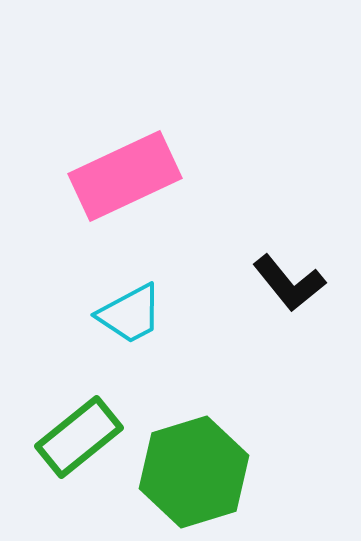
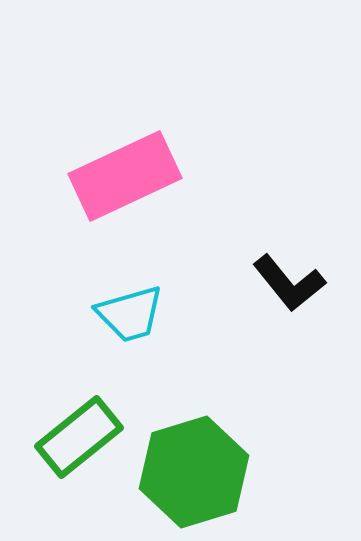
cyan trapezoid: rotated 12 degrees clockwise
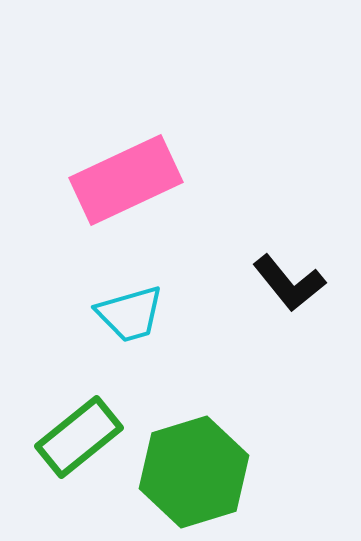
pink rectangle: moved 1 px right, 4 px down
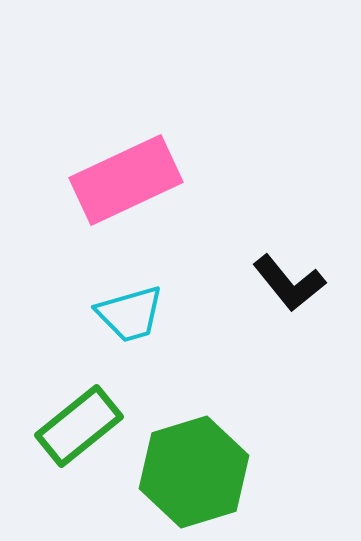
green rectangle: moved 11 px up
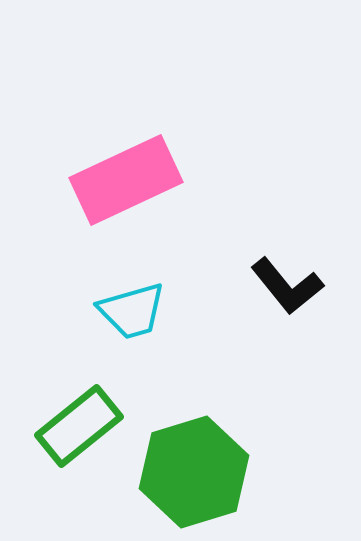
black L-shape: moved 2 px left, 3 px down
cyan trapezoid: moved 2 px right, 3 px up
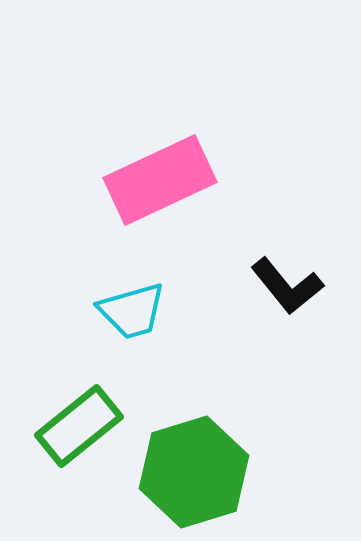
pink rectangle: moved 34 px right
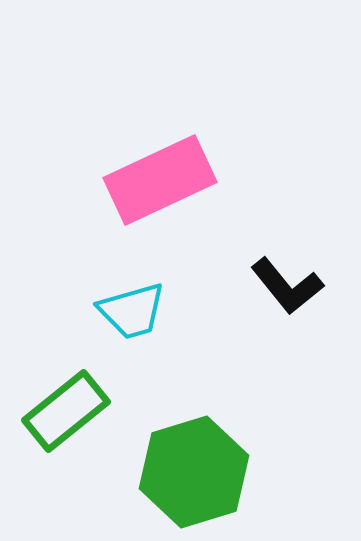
green rectangle: moved 13 px left, 15 px up
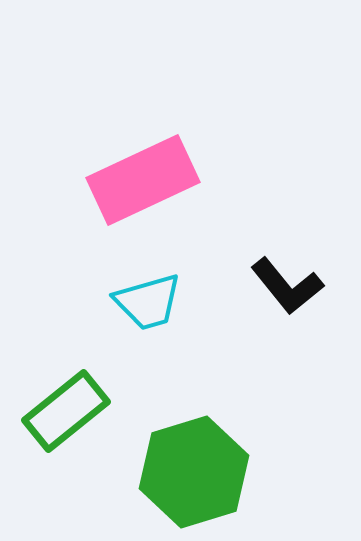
pink rectangle: moved 17 px left
cyan trapezoid: moved 16 px right, 9 px up
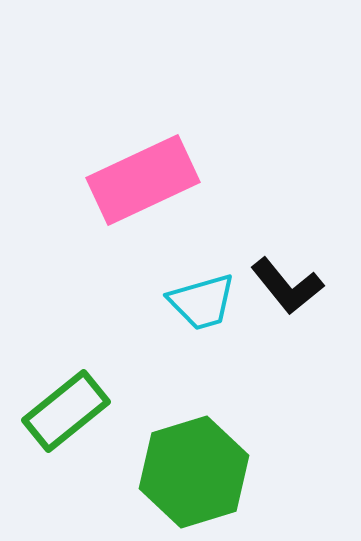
cyan trapezoid: moved 54 px right
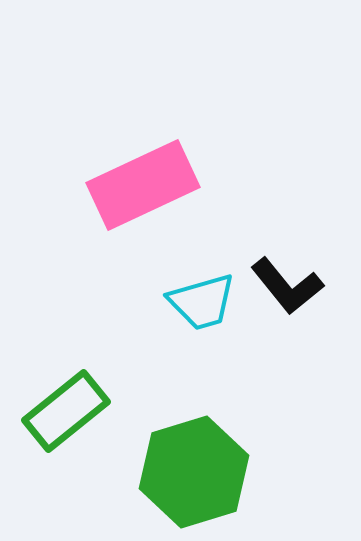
pink rectangle: moved 5 px down
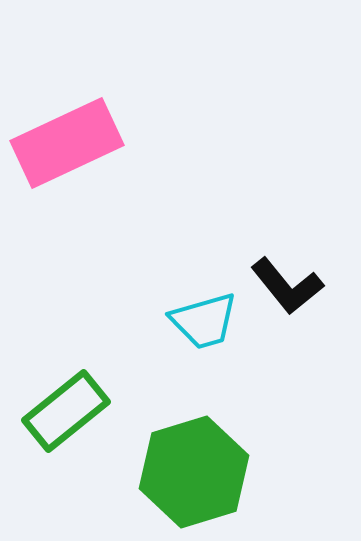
pink rectangle: moved 76 px left, 42 px up
cyan trapezoid: moved 2 px right, 19 px down
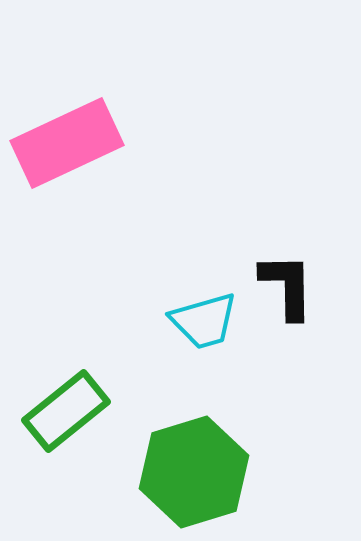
black L-shape: rotated 142 degrees counterclockwise
